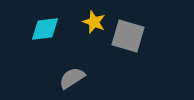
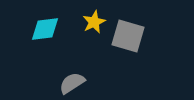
yellow star: rotated 25 degrees clockwise
gray semicircle: moved 5 px down
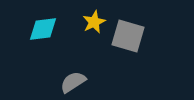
cyan diamond: moved 2 px left
gray semicircle: moved 1 px right, 1 px up
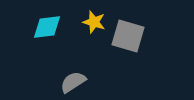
yellow star: rotated 30 degrees counterclockwise
cyan diamond: moved 4 px right, 2 px up
